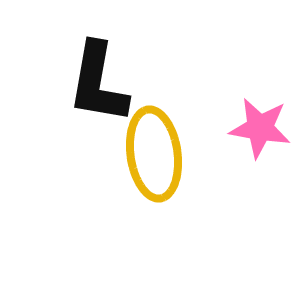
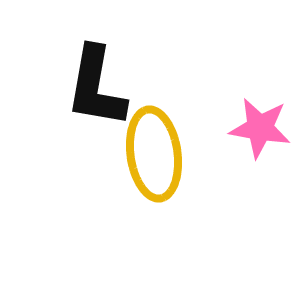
black L-shape: moved 2 px left, 4 px down
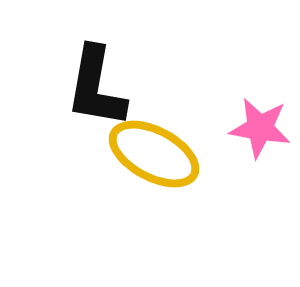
yellow ellipse: rotated 54 degrees counterclockwise
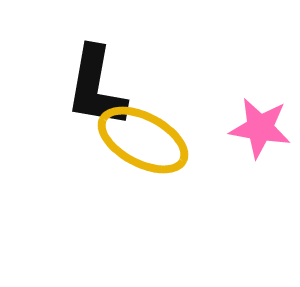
yellow ellipse: moved 11 px left, 14 px up
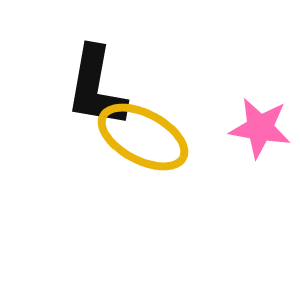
yellow ellipse: moved 3 px up
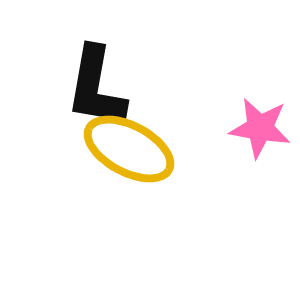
yellow ellipse: moved 14 px left, 12 px down
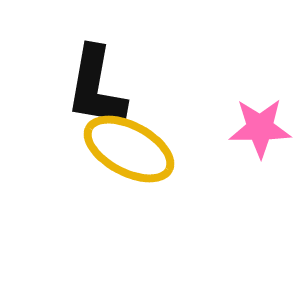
pink star: rotated 10 degrees counterclockwise
